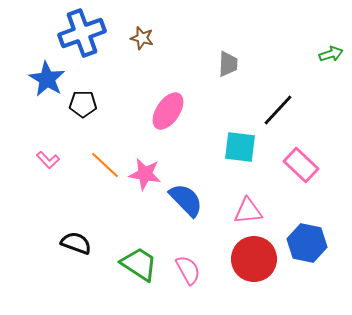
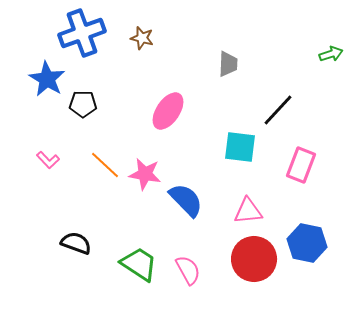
pink rectangle: rotated 68 degrees clockwise
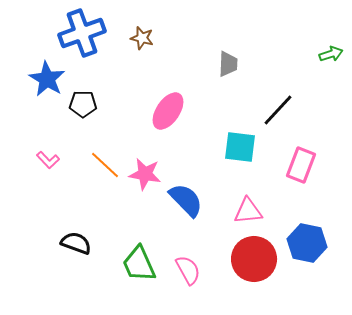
green trapezoid: rotated 147 degrees counterclockwise
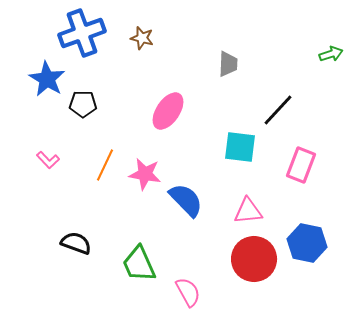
orange line: rotated 72 degrees clockwise
pink semicircle: moved 22 px down
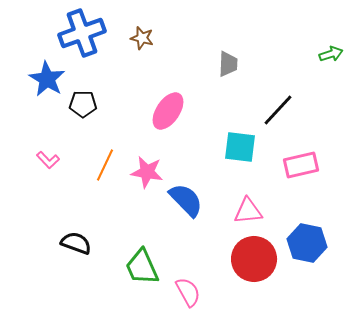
pink rectangle: rotated 56 degrees clockwise
pink star: moved 2 px right, 2 px up
green trapezoid: moved 3 px right, 3 px down
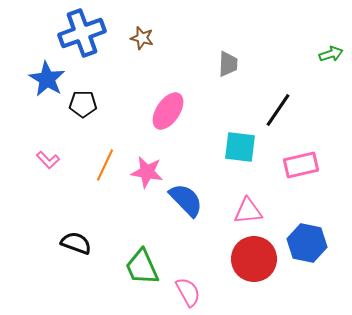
black line: rotated 9 degrees counterclockwise
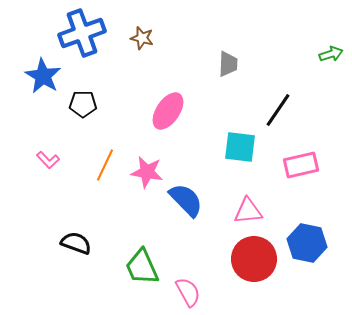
blue star: moved 4 px left, 3 px up
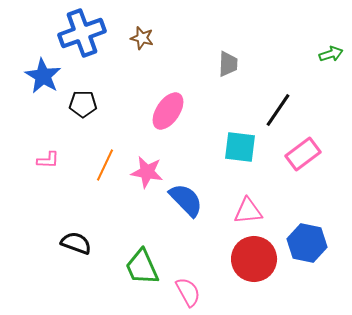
pink L-shape: rotated 45 degrees counterclockwise
pink rectangle: moved 2 px right, 11 px up; rotated 24 degrees counterclockwise
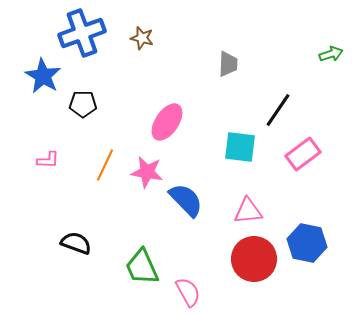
pink ellipse: moved 1 px left, 11 px down
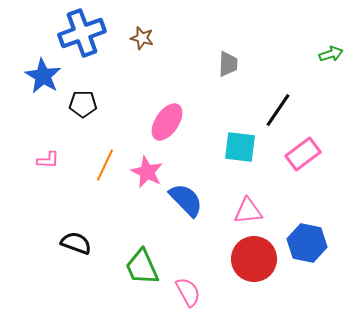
pink star: rotated 16 degrees clockwise
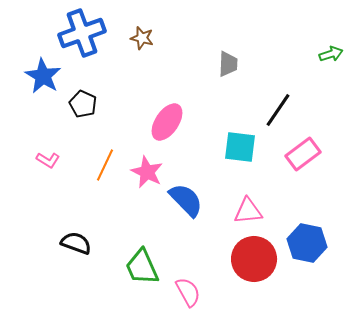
black pentagon: rotated 24 degrees clockwise
pink L-shape: rotated 30 degrees clockwise
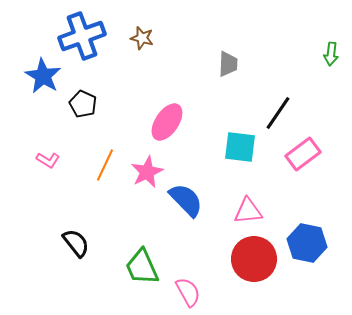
blue cross: moved 3 px down
green arrow: rotated 115 degrees clockwise
black line: moved 3 px down
pink star: rotated 20 degrees clockwise
black semicircle: rotated 32 degrees clockwise
